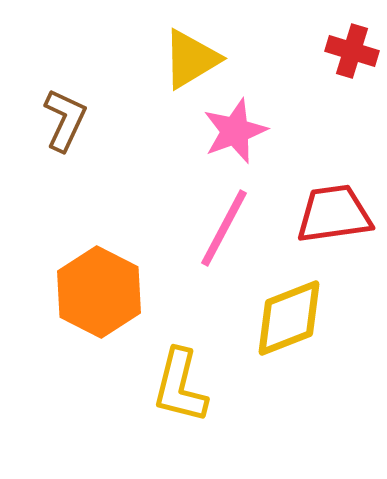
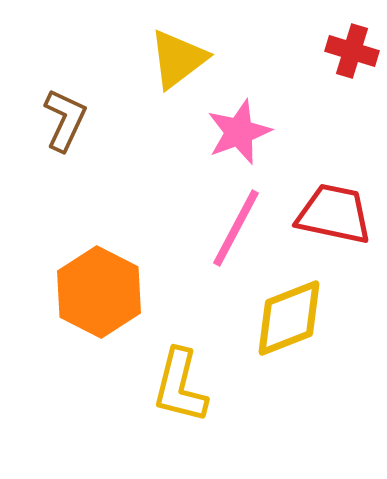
yellow triangle: moved 13 px left; rotated 6 degrees counterclockwise
pink star: moved 4 px right, 1 px down
red trapezoid: rotated 20 degrees clockwise
pink line: moved 12 px right
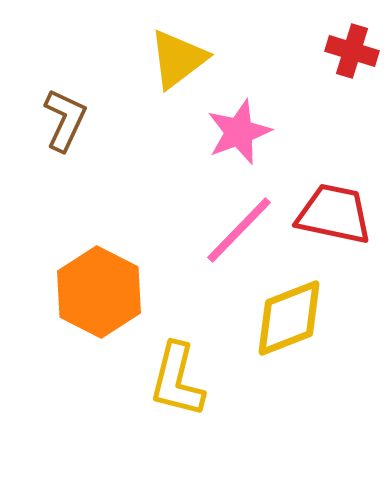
pink line: moved 3 px right, 2 px down; rotated 16 degrees clockwise
yellow L-shape: moved 3 px left, 6 px up
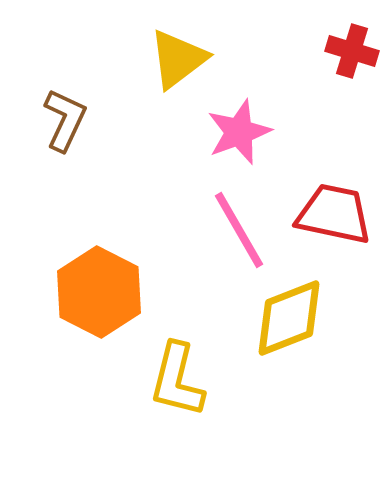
pink line: rotated 74 degrees counterclockwise
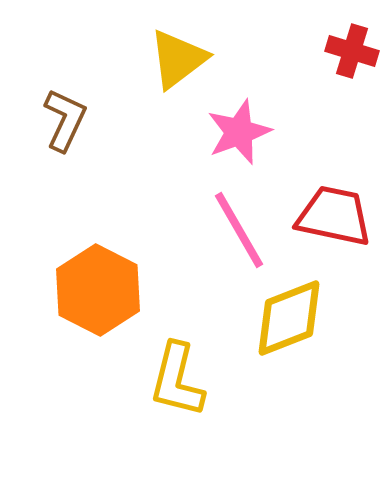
red trapezoid: moved 2 px down
orange hexagon: moved 1 px left, 2 px up
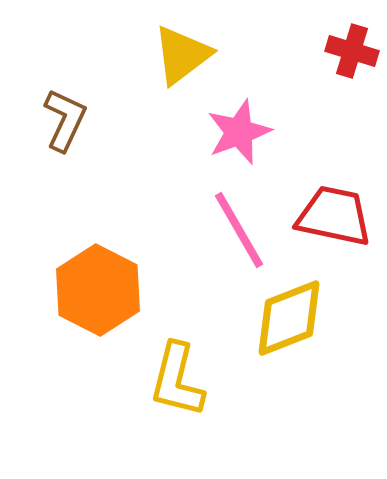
yellow triangle: moved 4 px right, 4 px up
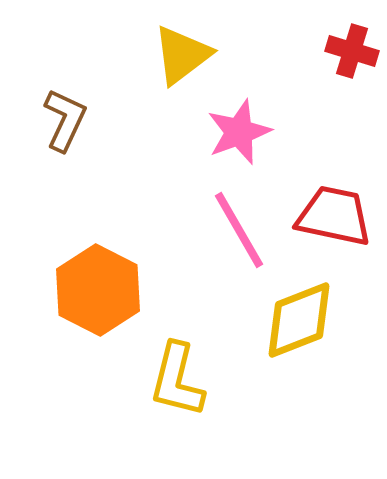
yellow diamond: moved 10 px right, 2 px down
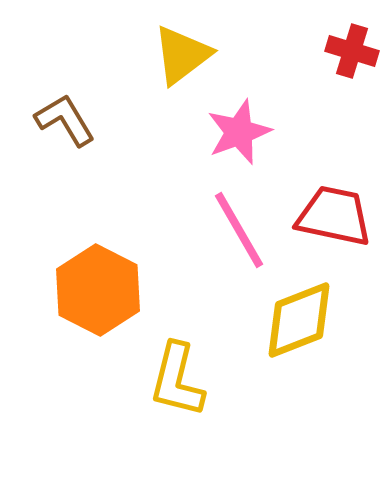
brown L-shape: rotated 56 degrees counterclockwise
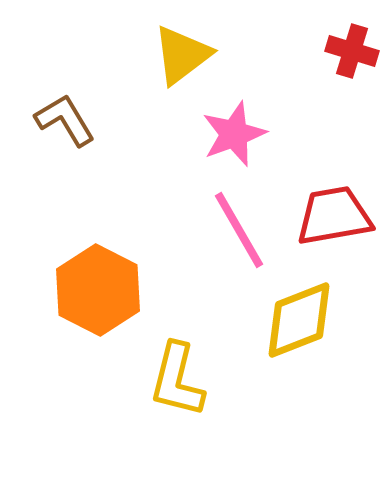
pink star: moved 5 px left, 2 px down
red trapezoid: rotated 22 degrees counterclockwise
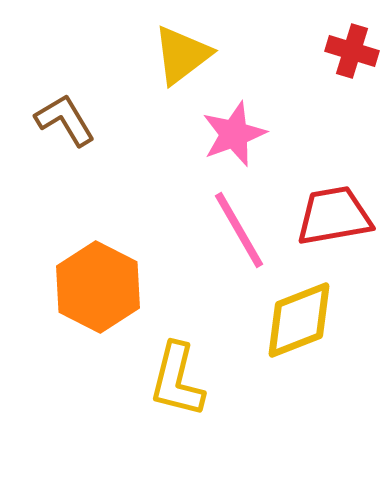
orange hexagon: moved 3 px up
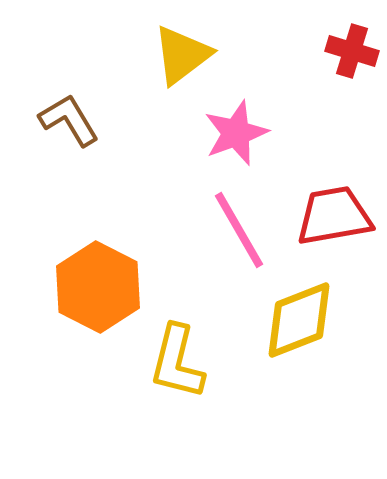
brown L-shape: moved 4 px right
pink star: moved 2 px right, 1 px up
yellow L-shape: moved 18 px up
